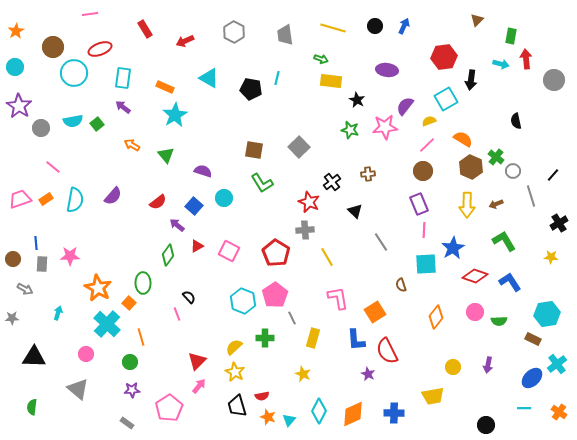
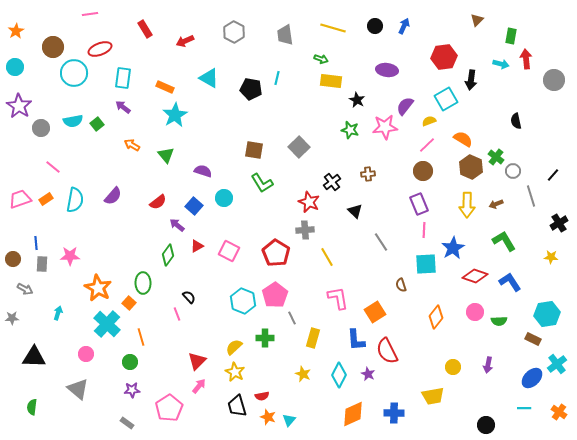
cyan diamond at (319, 411): moved 20 px right, 36 px up
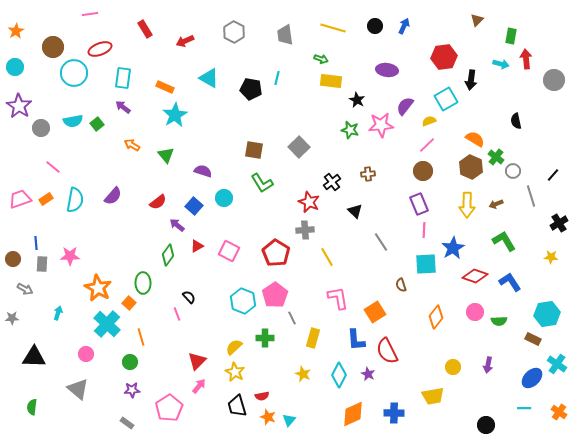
pink star at (385, 127): moved 4 px left, 2 px up
orange semicircle at (463, 139): moved 12 px right
cyan cross at (557, 364): rotated 18 degrees counterclockwise
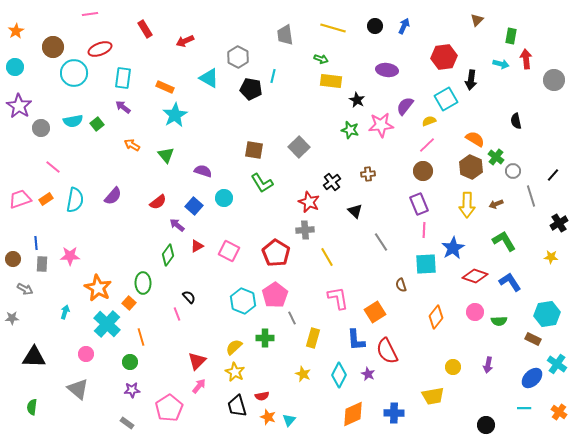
gray hexagon at (234, 32): moved 4 px right, 25 px down
cyan line at (277, 78): moved 4 px left, 2 px up
cyan arrow at (58, 313): moved 7 px right, 1 px up
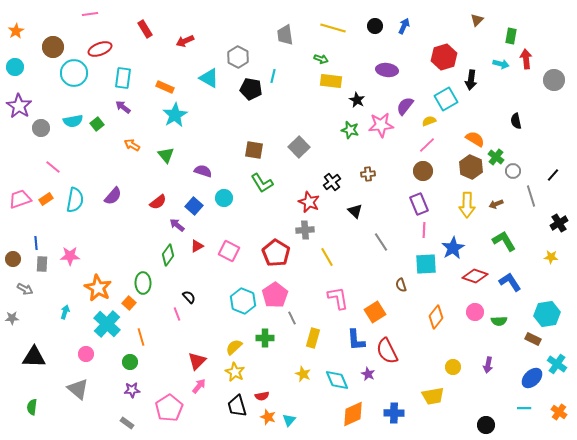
red hexagon at (444, 57): rotated 10 degrees counterclockwise
cyan diamond at (339, 375): moved 2 px left, 5 px down; rotated 50 degrees counterclockwise
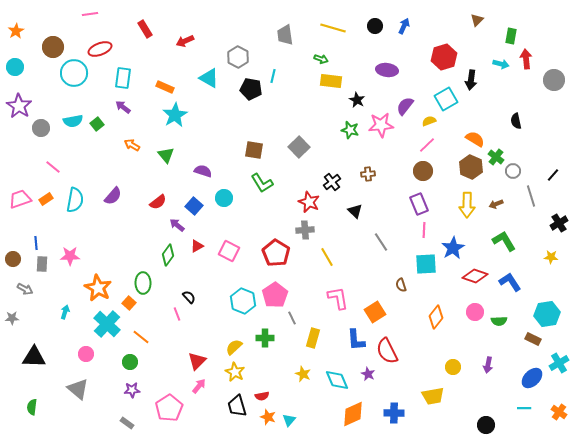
orange line at (141, 337): rotated 36 degrees counterclockwise
cyan cross at (557, 364): moved 2 px right, 1 px up; rotated 24 degrees clockwise
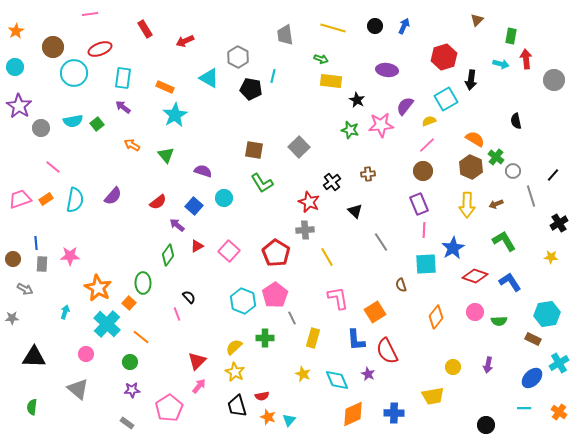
pink square at (229, 251): rotated 15 degrees clockwise
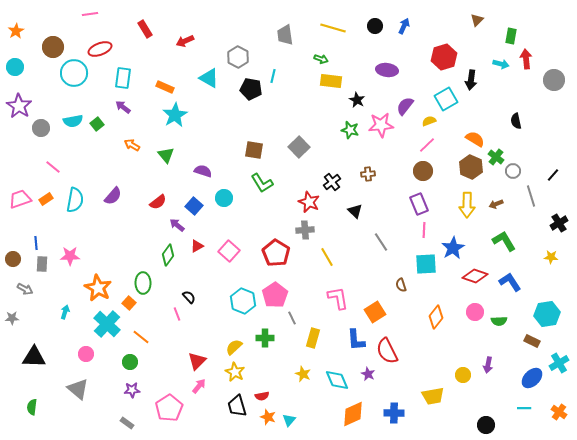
brown rectangle at (533, 339): moved 1 px left, 2 px down
yellow circle at (453, 367): moved 10 px right, 8 px down
